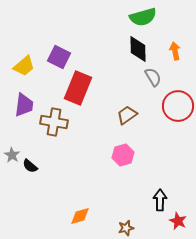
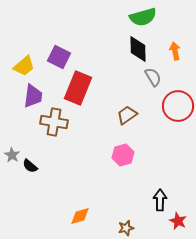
purple trapezoid: moved 9 px right, 9 px up
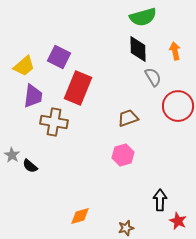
brown trapezoid: moved 1 px right, 3 px down; rotated 15 degrees clockwise
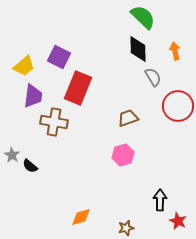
green semicircle: rotated 120 degrees counterclockwise
orange diamond: moved 1 px right, 1 px down
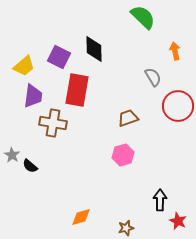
black diamond: moved 44 px left
red rectangle: moved 1 px left, 2 px down; rotated 12 degrees counterclockwise
brown cross: moved 1 px left, 1 px down
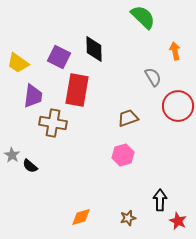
yellow trapezoid: moved 6 px left, 3 px up; rotated 75 degrees clockwise
brown star: moved 2 px right, 10 px up
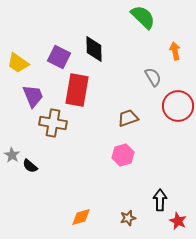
purple trapezoid: rotated 30 degrees counterclockwise
